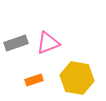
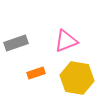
pink triangle: moved 18 px right, 2 px up
orange rectangle: moved 2 px right, 7 px up
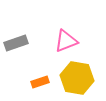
orange rectangle: moved 4 px right, 9 px down
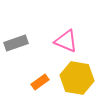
pink triangle: rotated 45 degrees clockwise
orange rectangle: rotated 18 degrees counterclockwise
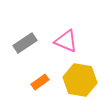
gray rectangle: moved 9 px right; rotated 15 degrees counterclockwise
yellow hexagon: moved 3 px right, 2 px down
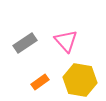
pink triangle: rotated 25 degrees clockwise
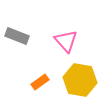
gray rectangle: moved 8 px left, 7 px up; rotated 55 degrees clockwise
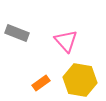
gray rectangle: moved 3 px up
orange rectangle: moved 1 px right, 1 px down
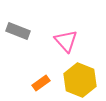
gray rectangle: moved 1 px right, 2 px up
yellow hexagon: rotated 12 degrees clockwise
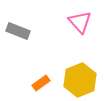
pink triangle: moved 14 px right, 19 px up
yellow hexagon: rotated 16 degrees clockwise
